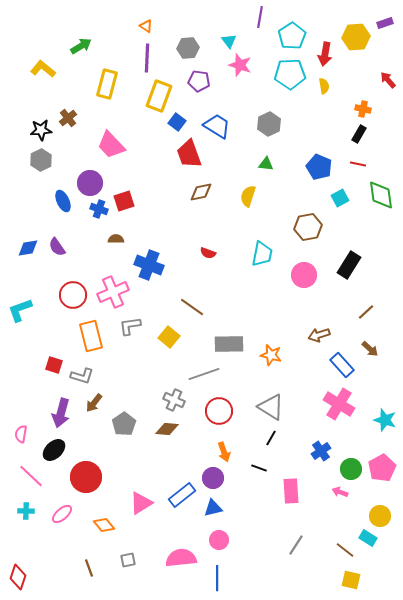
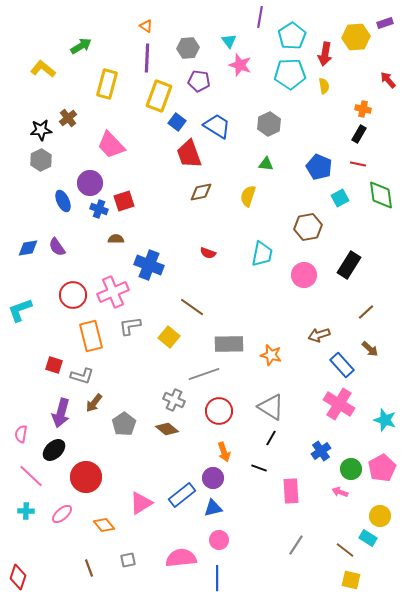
brown diamond at (167, 429): rotated 35 degrees clockwise
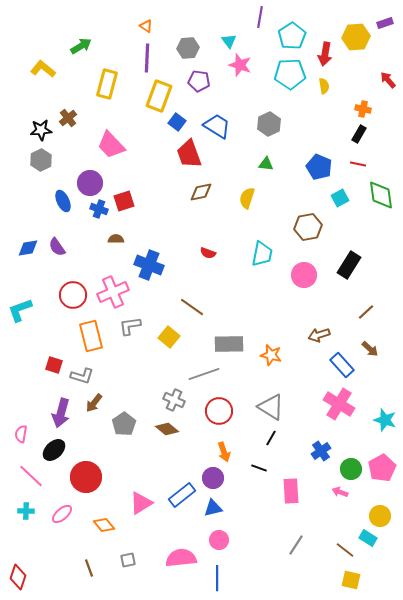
yellow semicircle at (248, 196): moved 1 px left, 2 px down
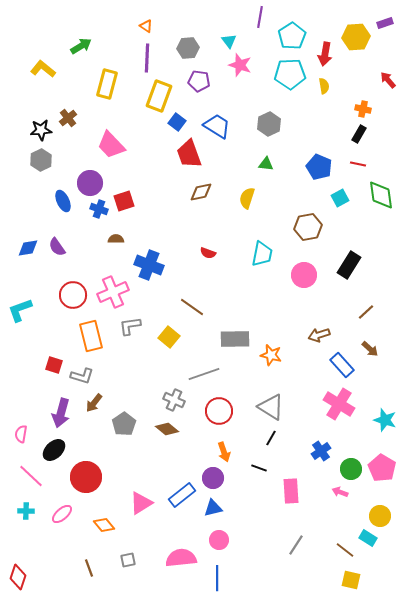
gray rectangle at (229, 344): moved 6 px right, 5 px up
pink pentagon at (382, 468): rotated 12 degrees counterclockwise
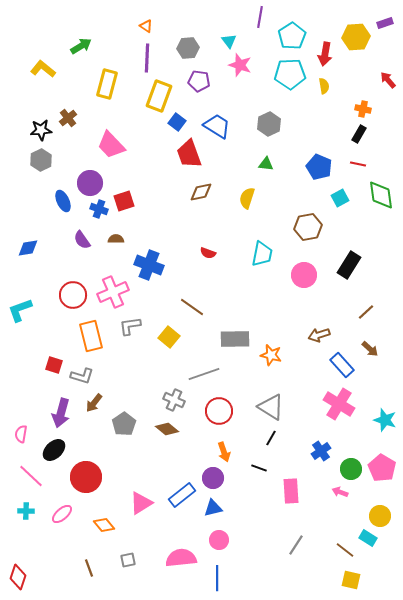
purple semicircle at (57, 247): moved 25 px right, 7 px up
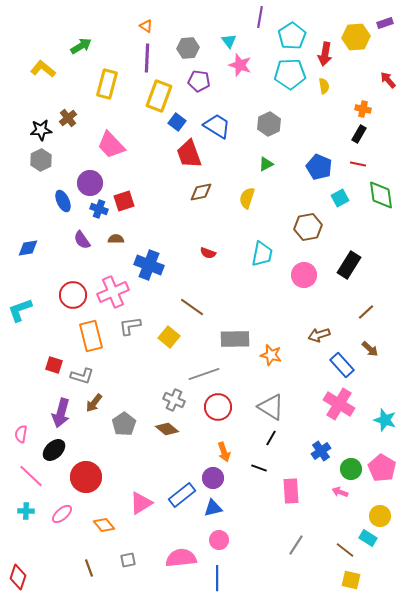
green triangle at (266, 164): rotated 35 degrees counterclockwise
red circle at (219, 411): moved 1 px left, 4 px up
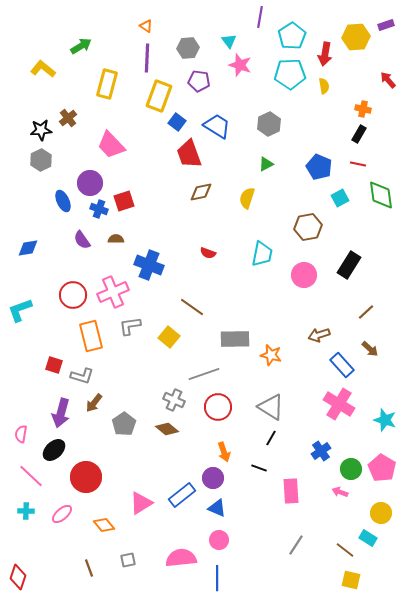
purple rectangle at (385, 23): moved 1 px right, 2 px down
blue triangle at (213, 508): moved 4 px right; rotated 36 degrees clockwise
yellow circle at (380, 516): moved 1 px right, 3 px up
